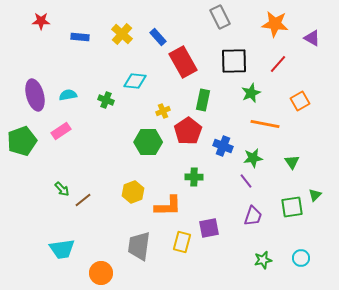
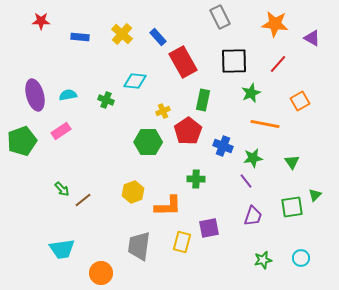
green cross at (194, 177): moved 2 px right, 2 px down
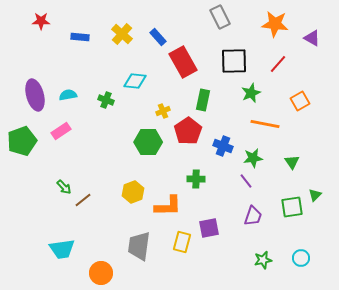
green arrow at (62, 189): moved 2 px right, 2 px up
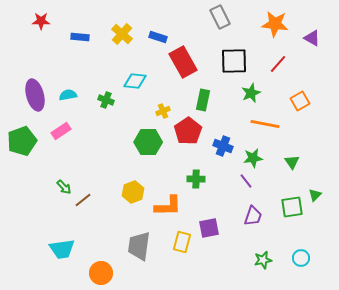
blue rectangle at (158, 37): rotated 30 degrees counterclockwise
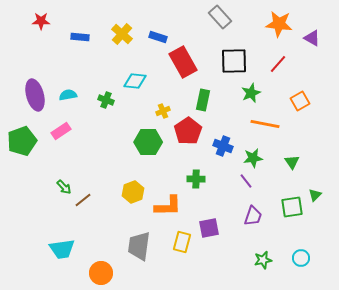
gray rectangle at (220, 17): rotated 15 degrees counterclockwise
orange star at (275, 24): moved 4 px right
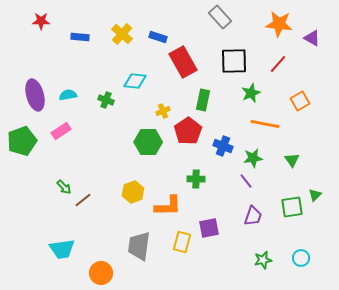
green triangle at (292, 162): moved 2 px up
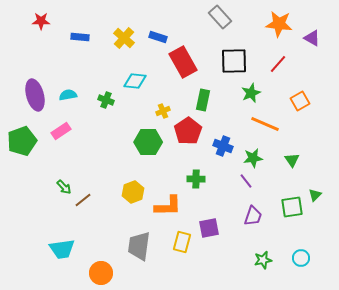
yellow cross at (122, 34): moved 2 px right, 4 px down
orange line at (265, 124): rotated 12 degrees clockwise
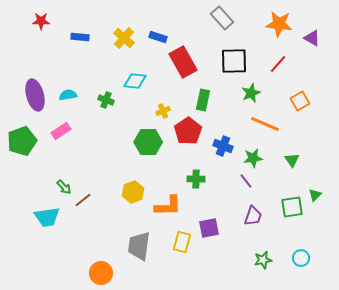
gray rectangle at (220, 17): moved 2 px right, 1 px down
cyan trapezoid at (62, 249): moved 15 px left, 32 px up
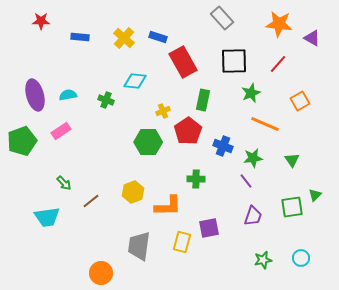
green arrow at (64, 187): moved 4 px up
brown line at (83, 200): moved 8 px right, 1 px down
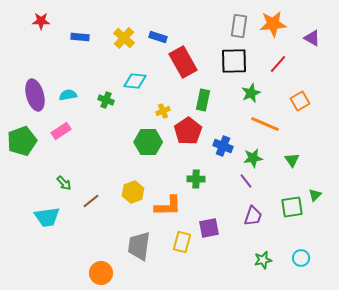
gray rectangle at (222, 18): moved 17 px right, 8 px down; rotated 50 degrees clockwise
orange star at (279, 24): moved 6 px left; rotated 12 degrees counterclockwise
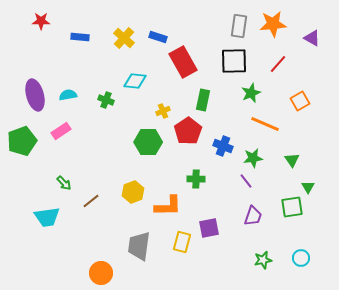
green triangle at (315, 195): moved 7 px left, 8 px up; rotated 16 degrees counterclockwise
